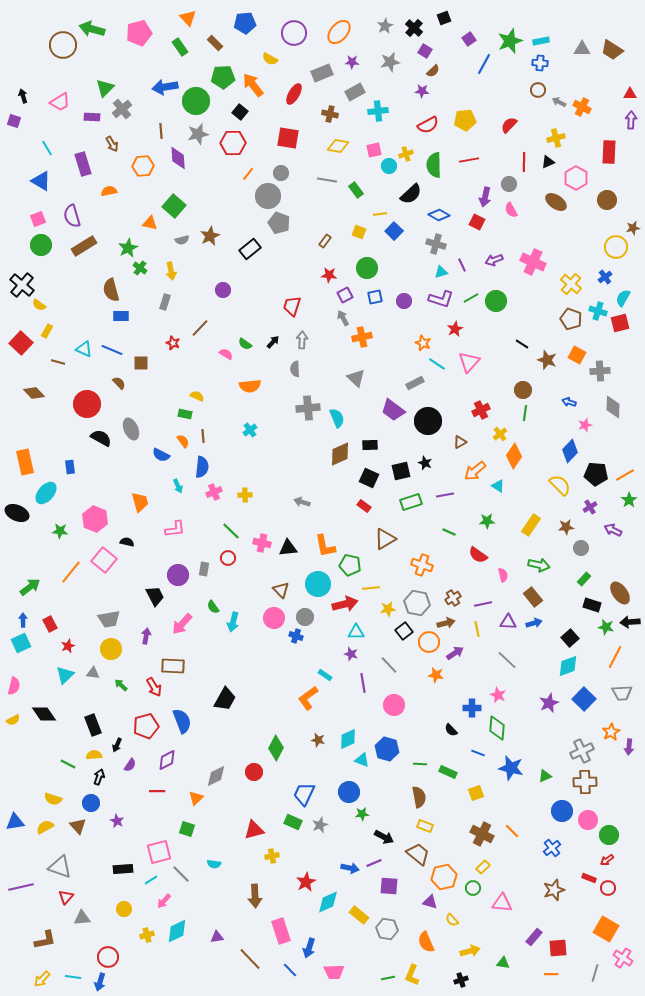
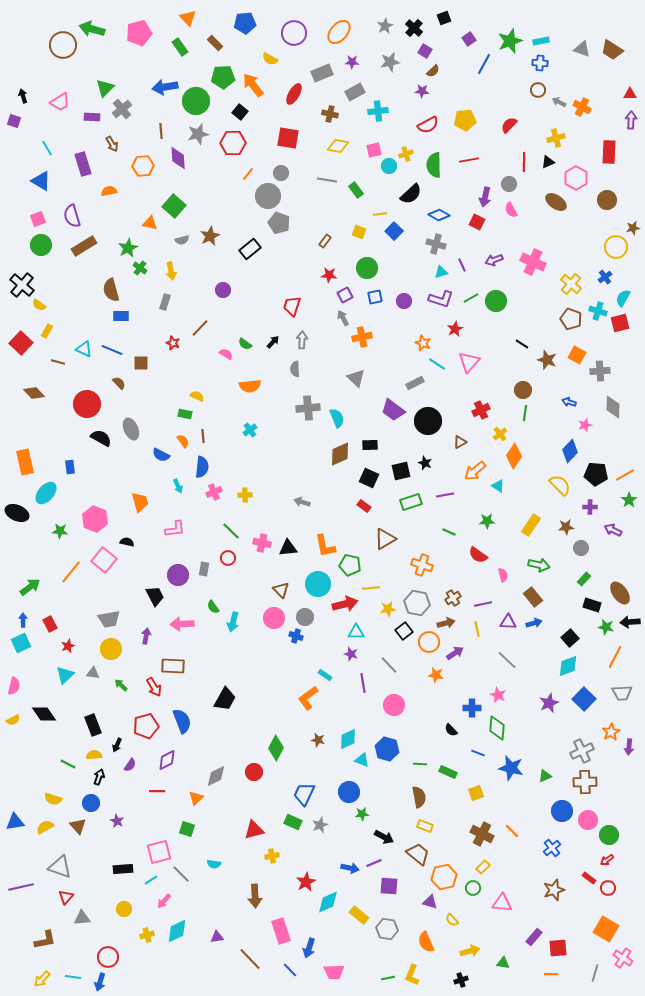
gray triangle at (582, 49): rotated 18 degrees clockwise
purple cross at (590, 507): rotated 32 degrees clockwise
pink arrow at (182, 624): rotated 45 degrees clockwise
red rectangle at (589, 878): rotated 16 degrees clockwise
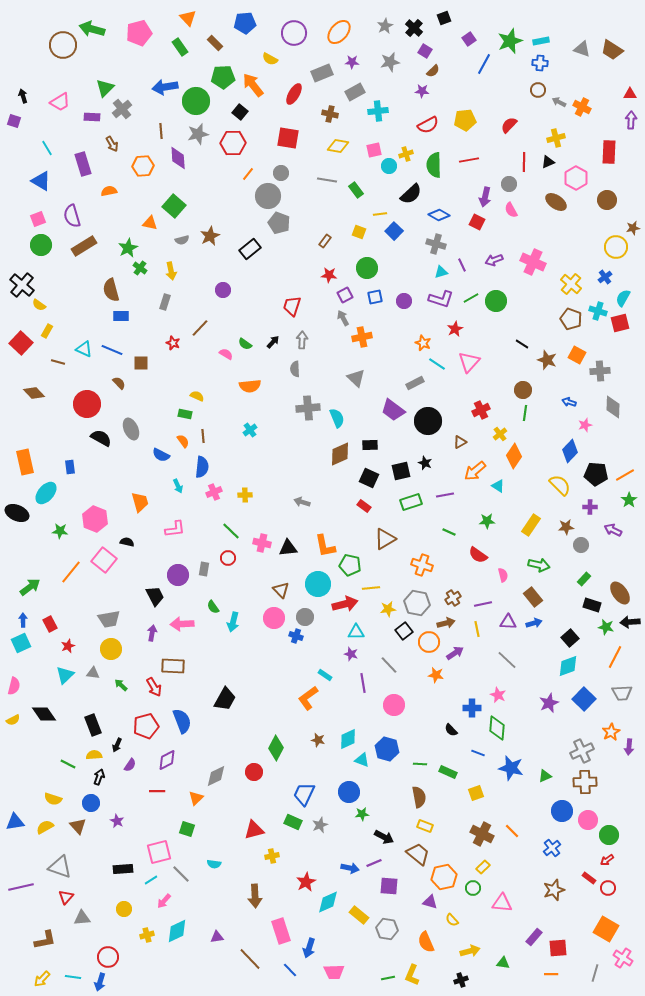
gray circle at (581, 548): moved 3 px up
purple arrow at (146, 636): moved 6 px right, 3 px up
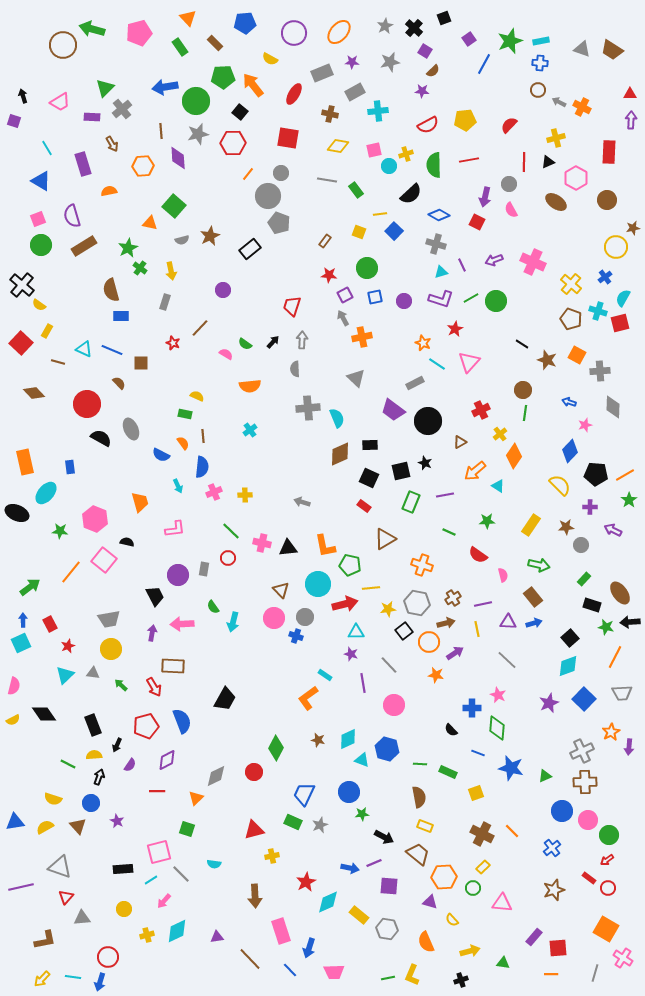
orange semicircle at (183, 441): moved 2 px down
green rectangle at (411, 502): rotated 50 degrees counterclockwise
orange hexagon at (444, 877): rotated 10 degrees clockwise
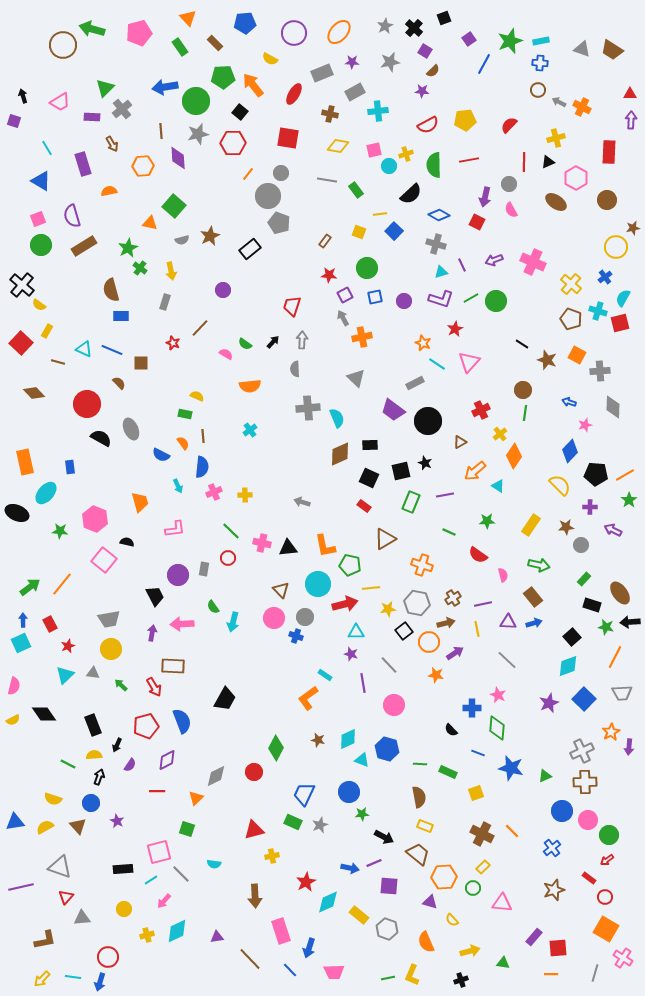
orange line at (71, 572): moved 9 px left, 12 px down
black square at (570, 638): moved 2 px right, 1 px up
red circle at (608, 888): moved 3 px left, 9 px down
gray hexagon at (387, 929): rotated 10 degrees clockwise
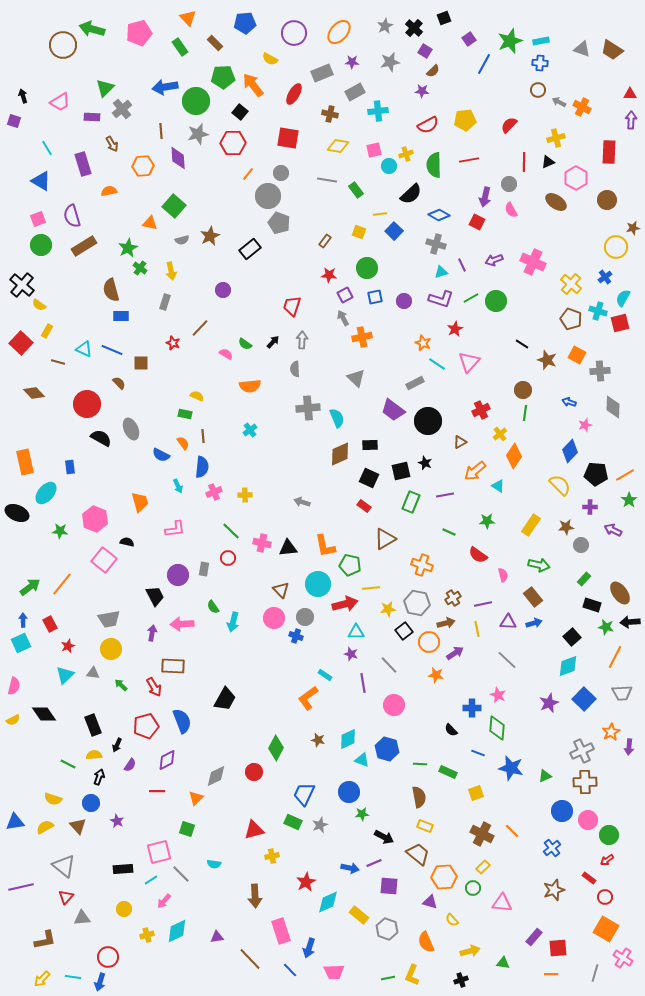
gray triangle at (60, 867): moved 4 px right, 1 px up; rotated 20 degrees clockwise
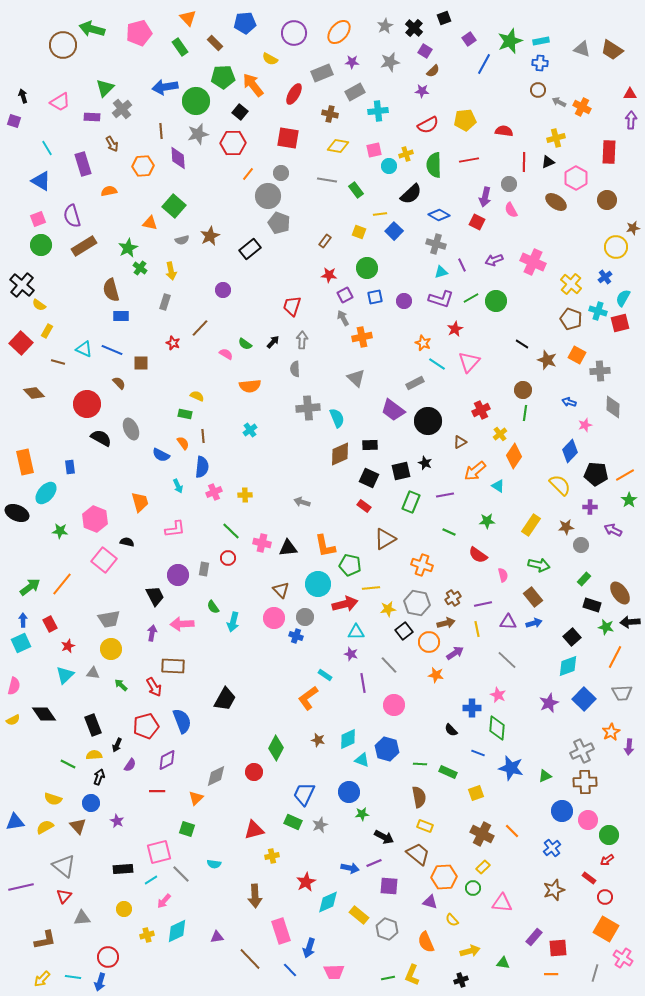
red semicircle at (509, 125): moved 5 px left, 6 px down; rotated 54 degrees clockwise
red triangle at (66, 897): moved 2 px left, 1 px up
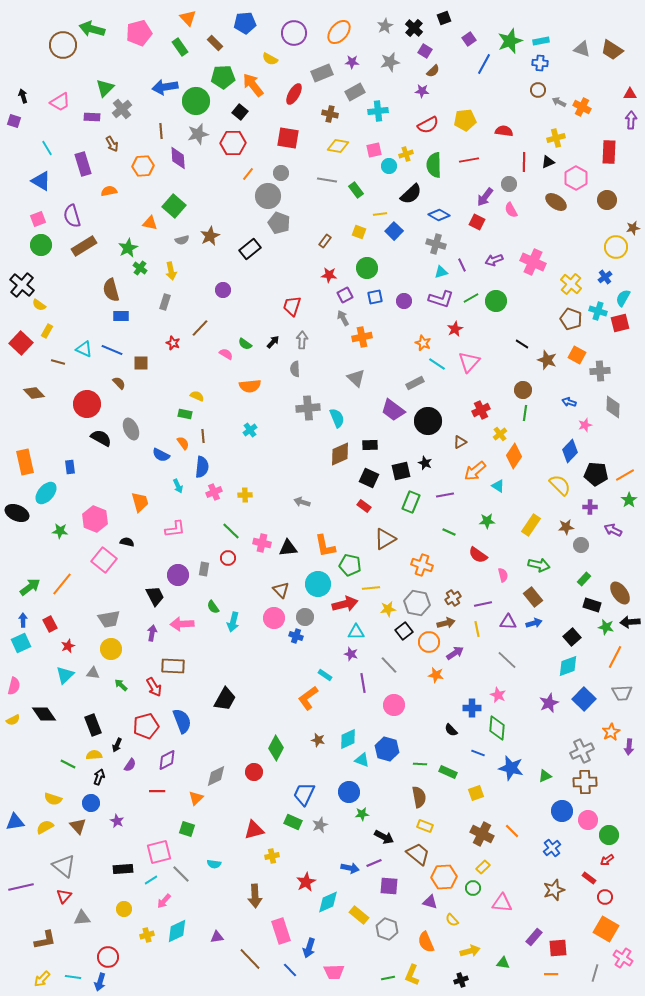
purple arrow at (485, 197): rotated 24 degrees clockwise
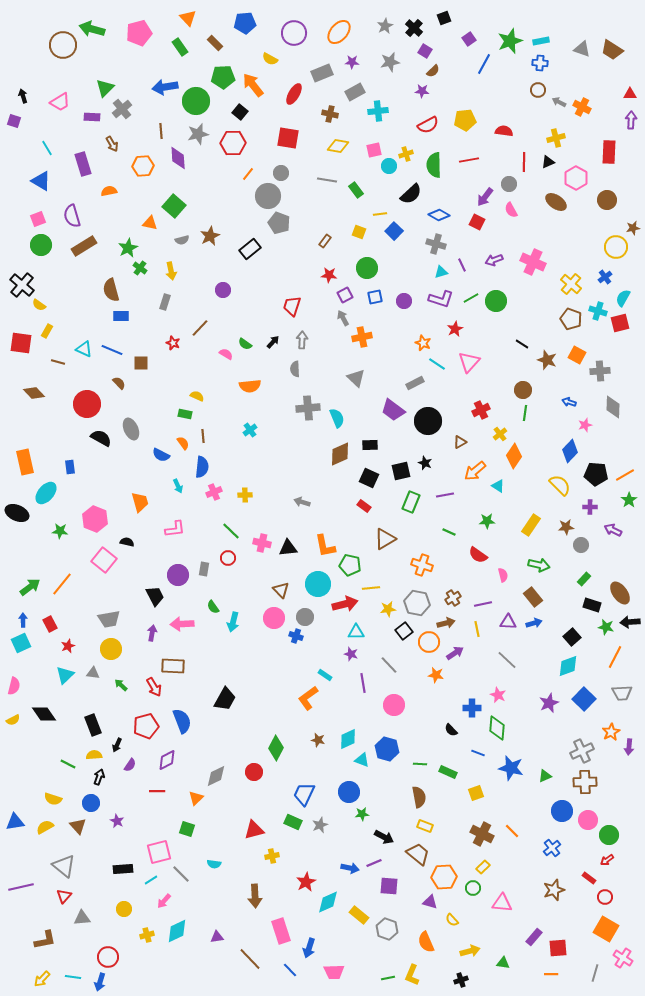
red square at (21, 343): rotated 35 degrees counterclockwise
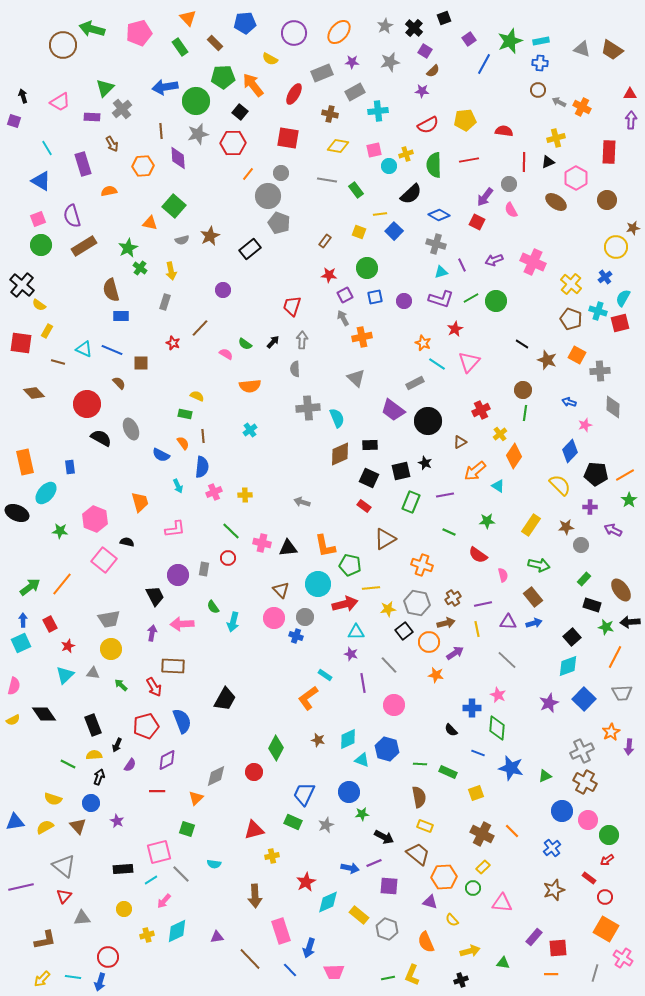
brown ellipse at (620, 593): moved 1 px right, 3 px up
brown cross at (585, 782): rotated 30 degrees clockwise
gray star at (320, 825): moved 6 px right
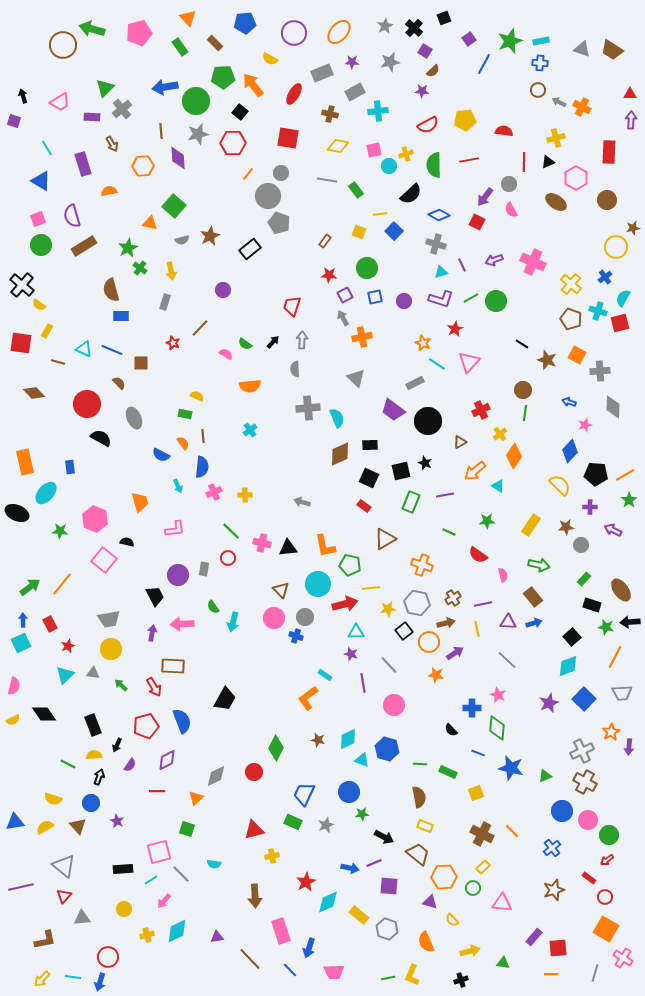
gray ellipse at (131, 429): moved 3 px right, 11 px up
